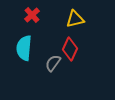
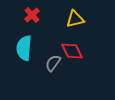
red diamond: moved 2 px right, 2 px down; rotated 50 degrees counterclockwise
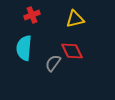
red cross: rotated 21 degrees clockwise
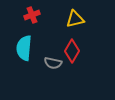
red diamond: rotated 55 degrees clockwise
gray semicircle: rotated 114 degrees counterclockwise
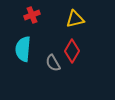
cyan semicircle: moved 1 px left, 1 px down
gray semicircle: rotated 48 degrees clockwise
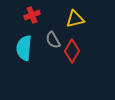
cyan semicircle: moved 1 px right, 1 px up
gray semicircle: moved 23 px up
